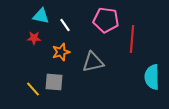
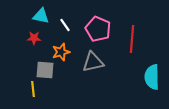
pink pentagon: moved 8 px left, 9 px down; rotated 15 degrees clockwise
gray square: moved 9 px left, 12 px up
yellow line: rotated 35 degrees clockwise
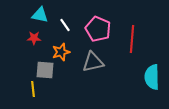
cyan triangle: moved 1 px left, 1 px up
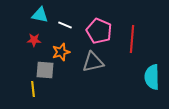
white line: rotated 32 degrees counterclockwise
pink pentagon: moved 1 px right, 2 px down
red star: moved 2 px down
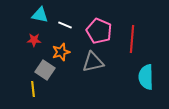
gray square: rotated 30 degrees clockwise
cyan semicircle: moved 6 px left
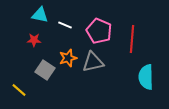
orange star: moved 7 px right, 6 px down
yellow line: moved 14 px left, 1 px down; rotated 42 degrees counterclockwise
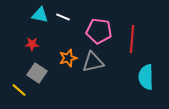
white line: moved 2 px left, 8 px up
pink pentagon: rotated 15 degrees counterclockwise
red star: moved 2 px left, 4 px down
gray square: moved 8 px left, 3 px down
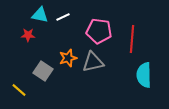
white line: rotated 48 degrees counterclockwise
red star: moved 4 px left, 9 px up
gray square: moved 6 px right, 2 px up
cyan semicircle: moved 2 px left, 2 px up
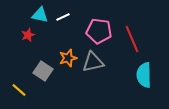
red star: rotated 24 degrees counterclockwise
red line: rotated 28 degrees counterclockwise
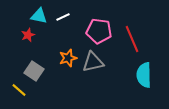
cyan triangle: moved 1 px left, 1 px down
gray square: moved 9 px left
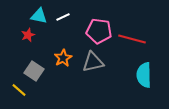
red line: rotated 52 degrees counterclockwise
orange star: moved 5 px left; rotated 12 degrees counterclockwise
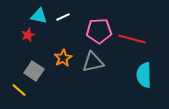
pink pentagon: rotated 10 degrees counterclockwise
